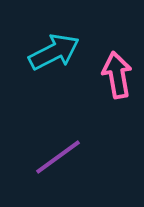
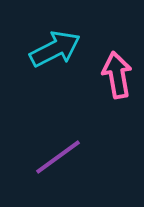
cyan arrow: moved 1 px right, 3 px up
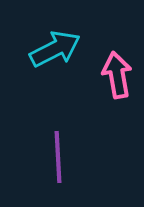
purple line: rotated 57 degrees counterclockwise
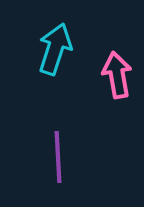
cyan arrow: rotated 45 degrees counterclockwise
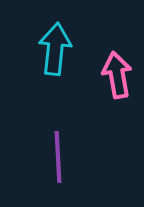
cyan arrow: rotated 12 degrees counterclockwise
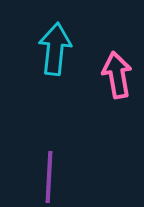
purple line: moved 9 px left, 20 px down; rotated 6 degrees clockwise
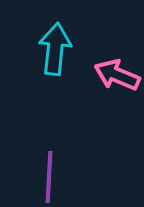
pink arrow: rotated 57 degrees counterclockwise
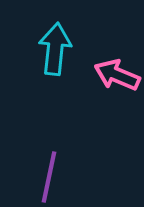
purple line: rotated 9 degrees clockwise
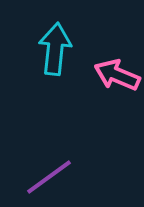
purple line: rotated 42 degrees clockwise
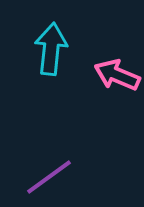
cyan arrow: moved 4 px left
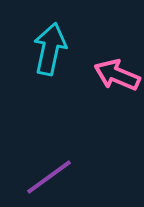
cyan arrow: moved 1 px left; rotated 6 degrees clockwise
